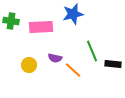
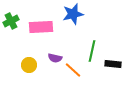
green cross: rotated 35 degrees counterclockwise
green line: rotated 35 degrees clockwise
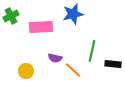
green cross: moved 5 px up
yellow circle: moved 3 px left, 6 px down
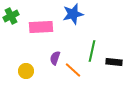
purple semicircle: rotated 96 degrees clockwise
black rectangle: moved 1 px right, 2 px up
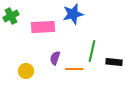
pink rectangle: moved 2 px right
orange line: moved 1 px right, 1 px up; rotated 42 degrees counterclockwise
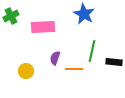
blue star: moved 11 px right; rotated 30 degrees counterclockwise
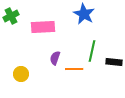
yellow circle: moved 5 px left, 3 px down
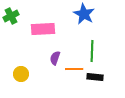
pink rectangle: moved 2 px down
green line: rotated 10 degrees counterclockwise
black rectangle: moved 19 px left, 15 px down
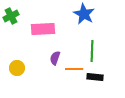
yellow circle: moved 4 px left, 6 px up
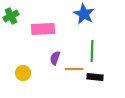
yellow circle: moved 6 px right, 5 px down
